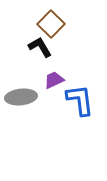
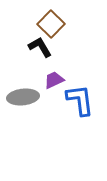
gray ellipse: moved 2 px right
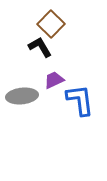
gray ellipse: moved 1 px left, 1 px up
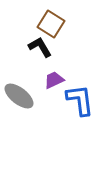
brown square: rotated 12 degrees counterclockwise
gray ellipse: moved 3 px left; rotated 44 degrees clockwise
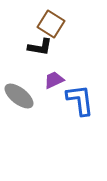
black L-shape: rotated 130 degrees clockwise
